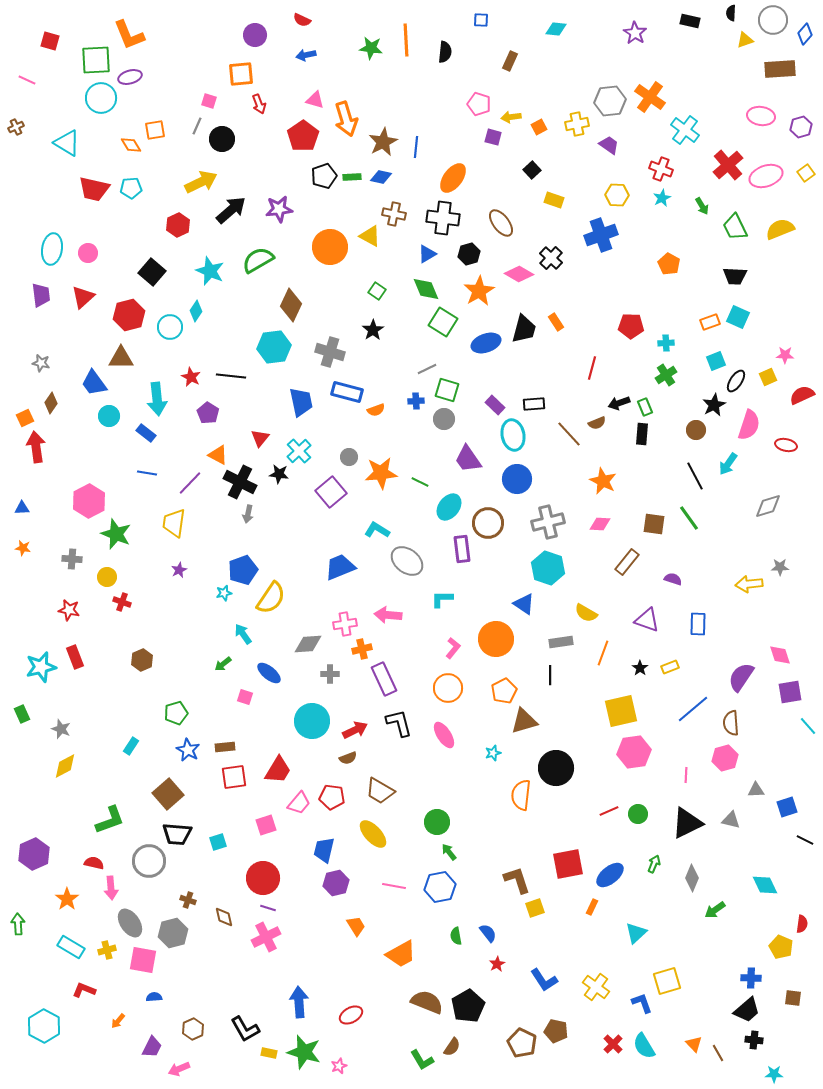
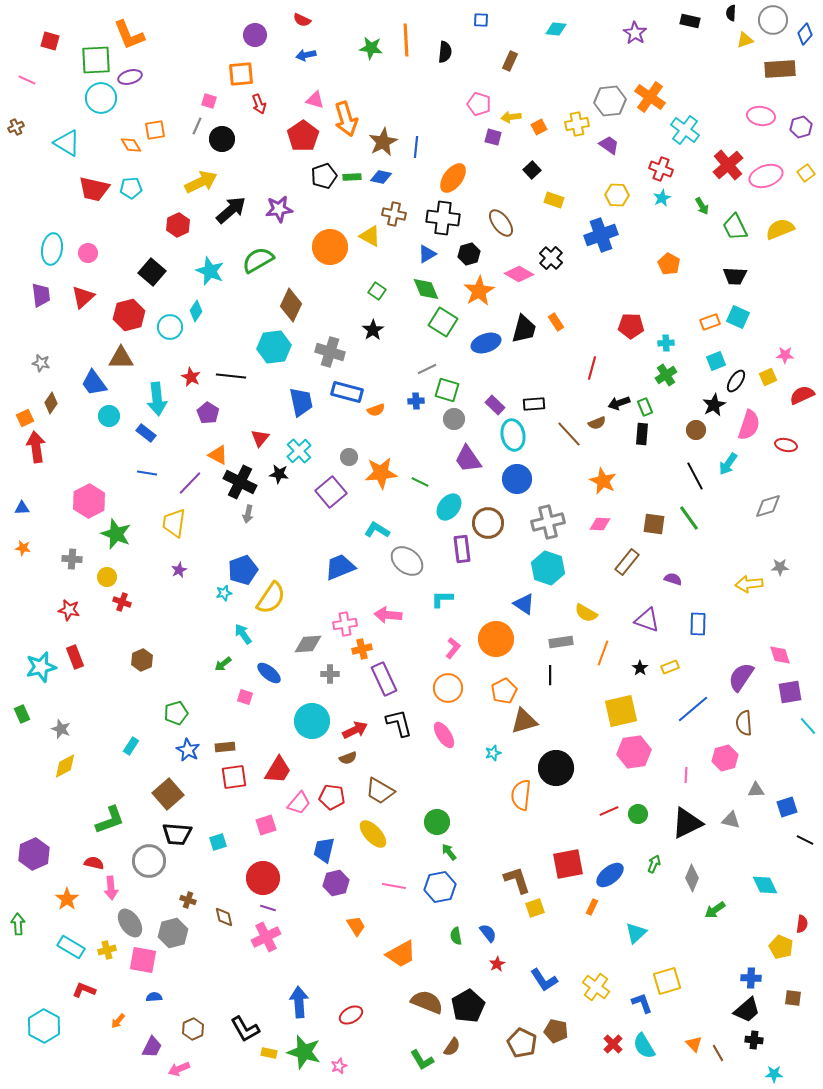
gray circle at (444, 419): moved 10 px right
brown semicircle at (731, 723): moved 13 px right
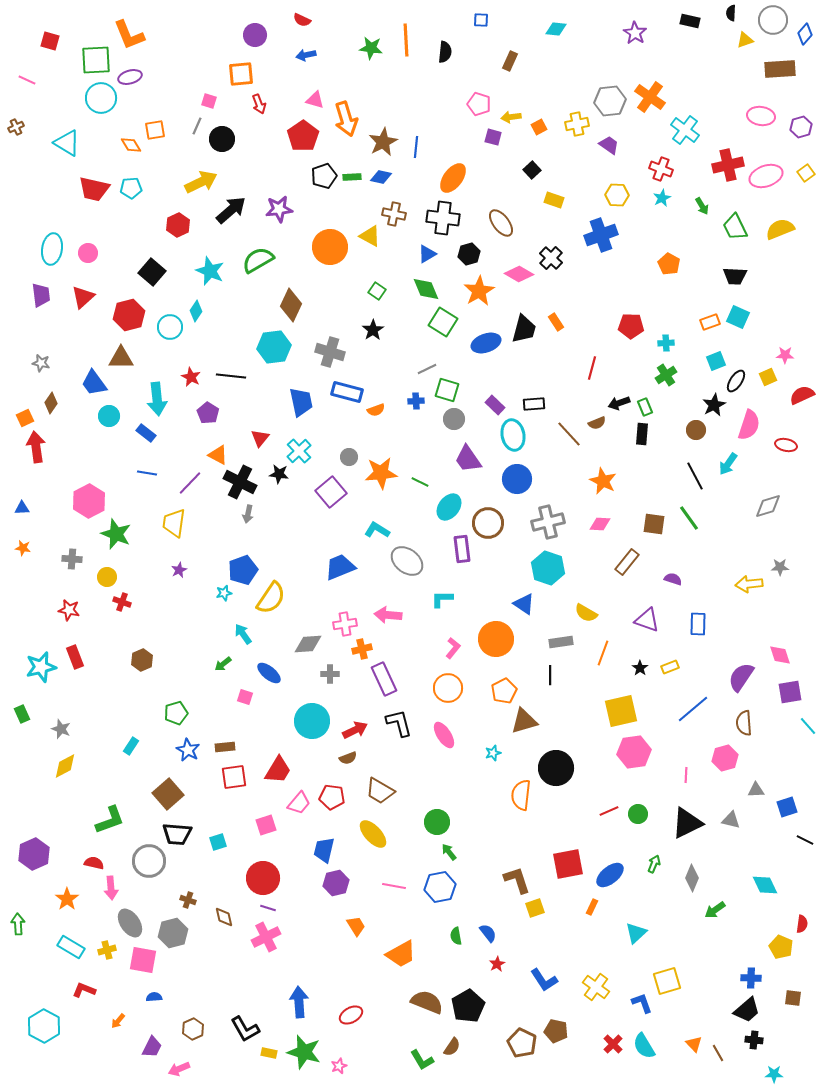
red cross at (728, 165): rotated 28 degrees clockwise
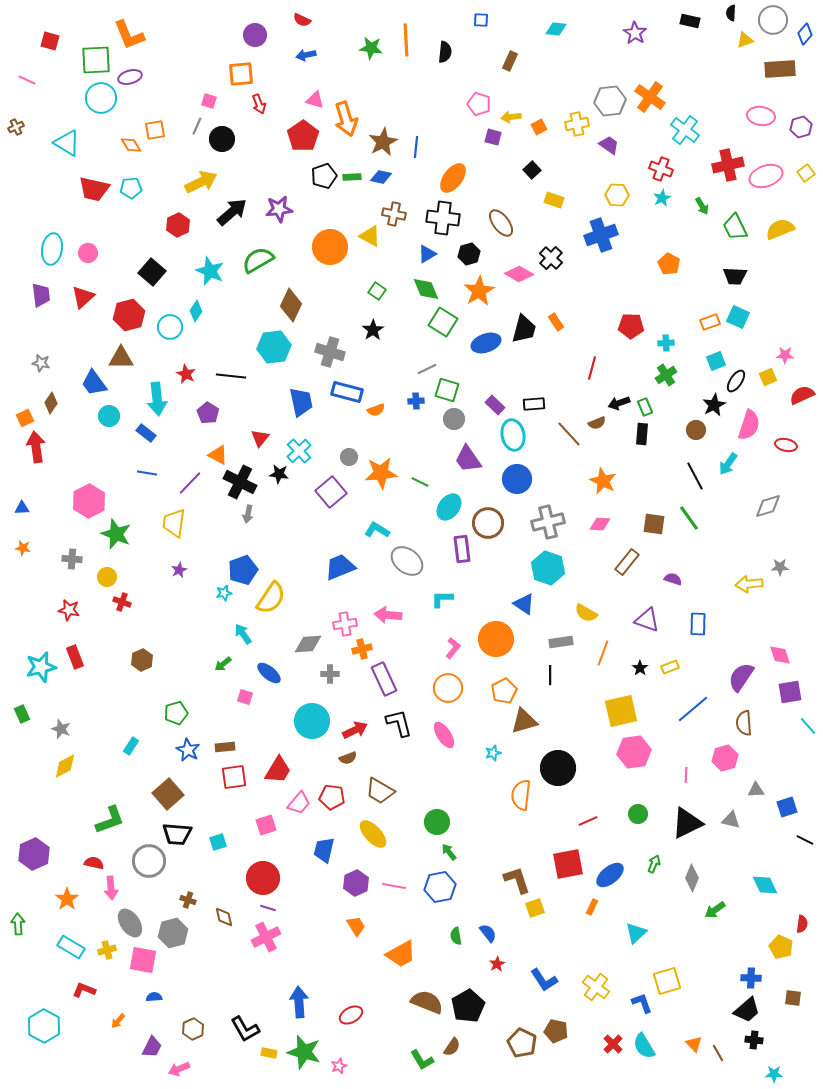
black arrow at (231, 210): moved 1 px right, 2 px down
red star at (191, 377): moved 5 px left, 3 px up
black circle at (556, 768): moved 2 px right
red line at (609, 811): moved 21 px left, 10 px down
purple hexagon at (336, 883): moved 20 px right; rotated 10 degrees counterclockwise
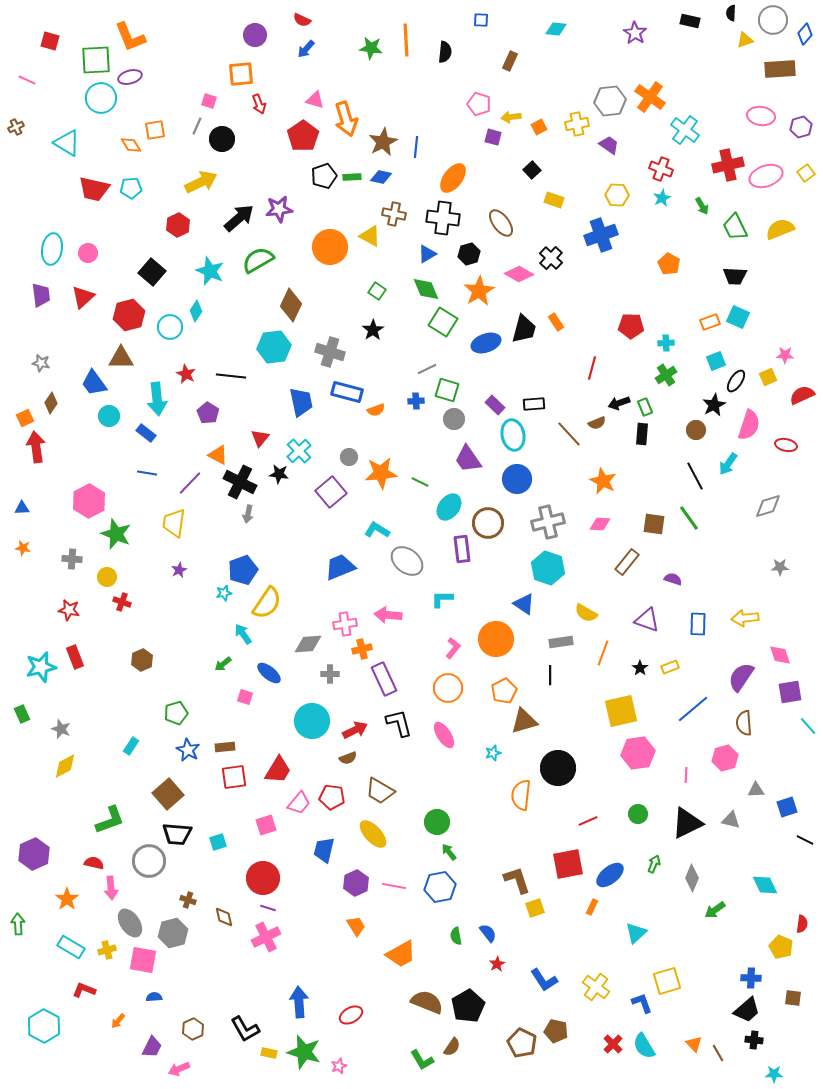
orange L-shape at (129, 35): moved 1 px right, 2 px down
blue arrow at (306, 55): moved 6 px up; rotated 36 degrees counterclockwise
black arrow at (232, 212): moved 7 px right, 6 px down
yellow arrow at (749, 584): moved 4 px left, 34 px down
yellow semicircle at (271, 598): moved 4 px left, 5 px down
pink hexagon at (634, 752): moved 4 px right, 1 px down
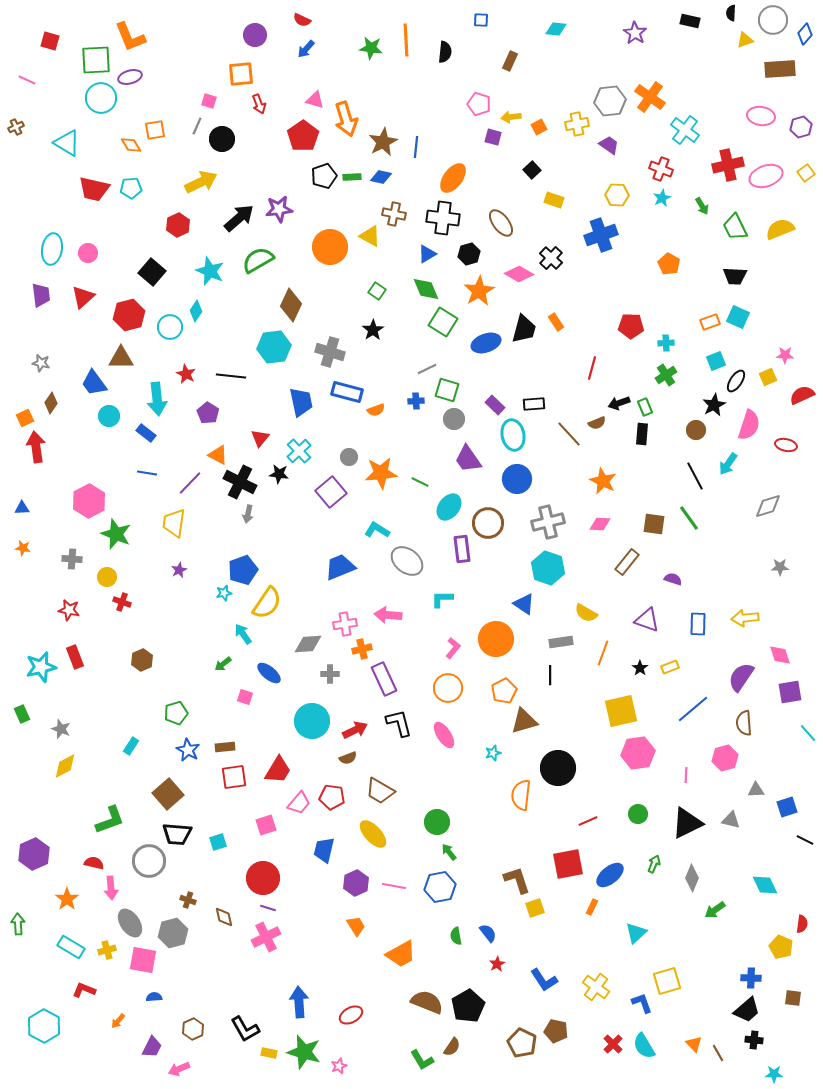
cyan line at (808, 726): moved 7 px down
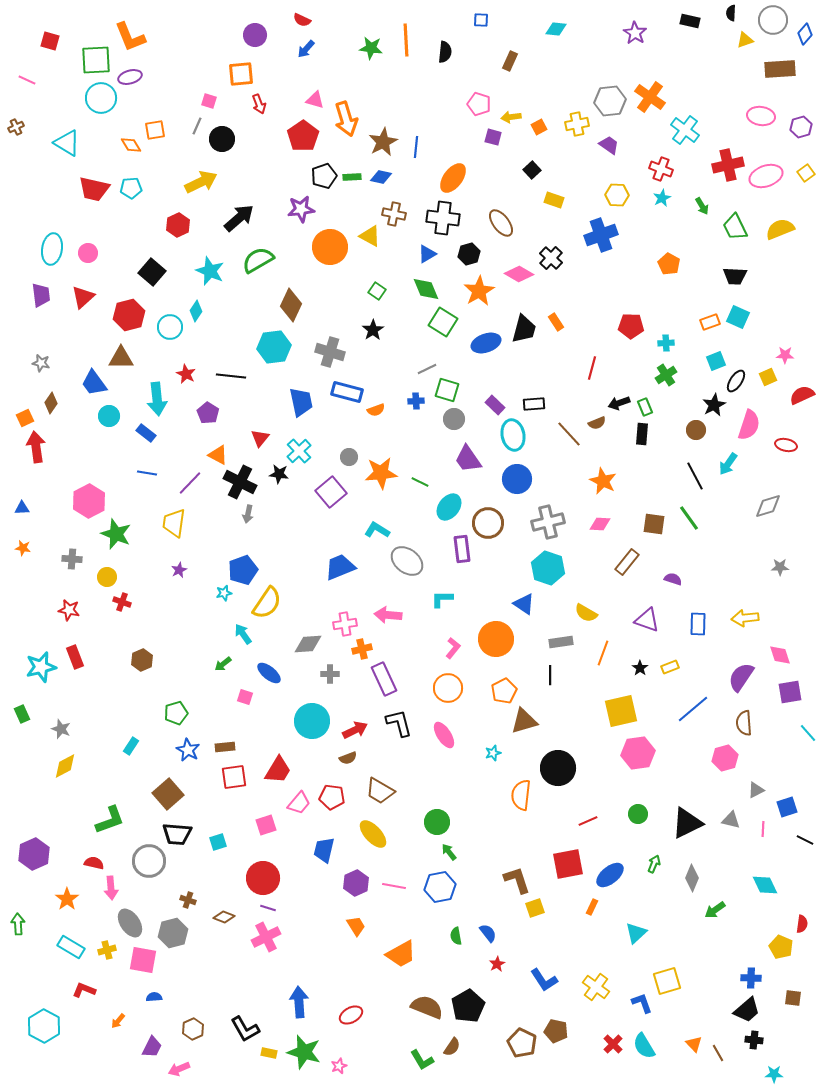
purple star at (279, 209): moved 22 px right
pink line at (686, 775): moved 77 px right, 54 px down
gray triangle at (756, 790): rotated 24 degrees counterclockwise
brown diamond at (224, 917): rotated 55 degrees counterclockwise
brown semicircle at (427, 1002): moved 5 px down
